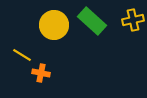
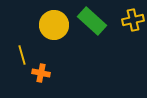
yellow line: rotated 42 degrees clockwise
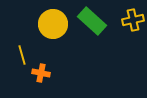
yellow circle: moved 1 px left, 1 px up
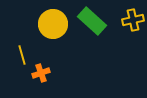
orange cross: rotated 30 degrees counterclockwise
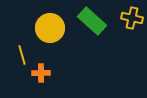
yellow cross: moved 1 px left, 2 px up; rotated 25 degrees clockwise
yellow circle: moved 3 px left, 4 px down
orange cross: rotated 18 degrees clockwise
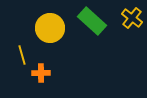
yellow cross: rotated 25 degrees clockwise
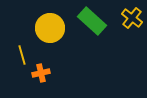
orange cross: rotated 12 degrees counterclockwise
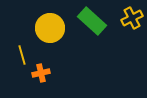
yellow cross: rotated 25 degrees clockwise
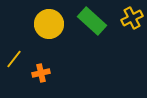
yellow circle: moved 1 px left, 4 px up
yellow line: moved 8 px left, 4 px down; rotated 54 degrees clockwise
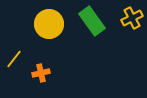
green rectangle: rotated 12 degrees clockwise
